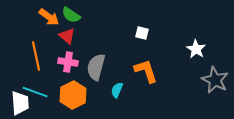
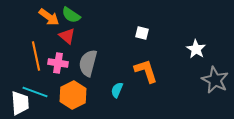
pink cross: moved 10 px left, 1 px down
gray semicircle: moved 8 px left, 4 px up
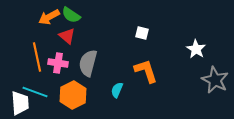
orange arrow: rotated 115 degrees clockwise
orange line: moved 1 px right, 1 px down
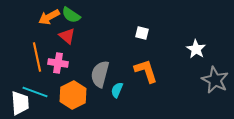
gray semicircle: moved 12 px right, 11 px down
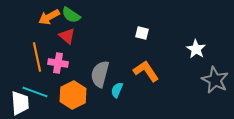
orange L-shape: rotated 16 degrees counterclockwise
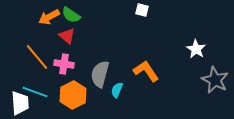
white square: moved 23 px up
orange line: rotated 28 degrees counterclockwise
pink cross: moved 6 px right, 1 px down
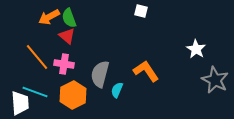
white square: moved 1 px left, 1 px down
green semicircle: moved 2 px left, 3 px down; rotated 36 degrees clockwise
